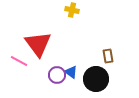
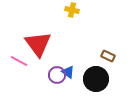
brown rectangle: rotated 56 degrees counterclockwise
blue triangle: moved 3 px left
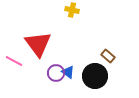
brown rectangle: rotated 16 degrees clockwise
pink line: moved 5 px left
purple circle: moved 1 px left, 2 px up
black circle: moved 1 px left, 3 px up
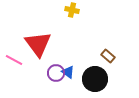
pink line: moved 1 px up
black circle: moved 3 px down
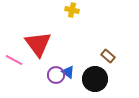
purple circle: moved 2 px down
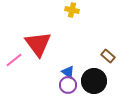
pink line: rotated 66 degrees counterclockwise
purple circle: moved 12 px right, 10 px down
black circle: moved 1 px left, 2 px down
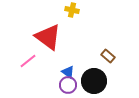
red triangle: moved 10 px right, 7 px up; rotated 16 degrees counterclockwise
pink line: moved 14 px right, 1 px down
